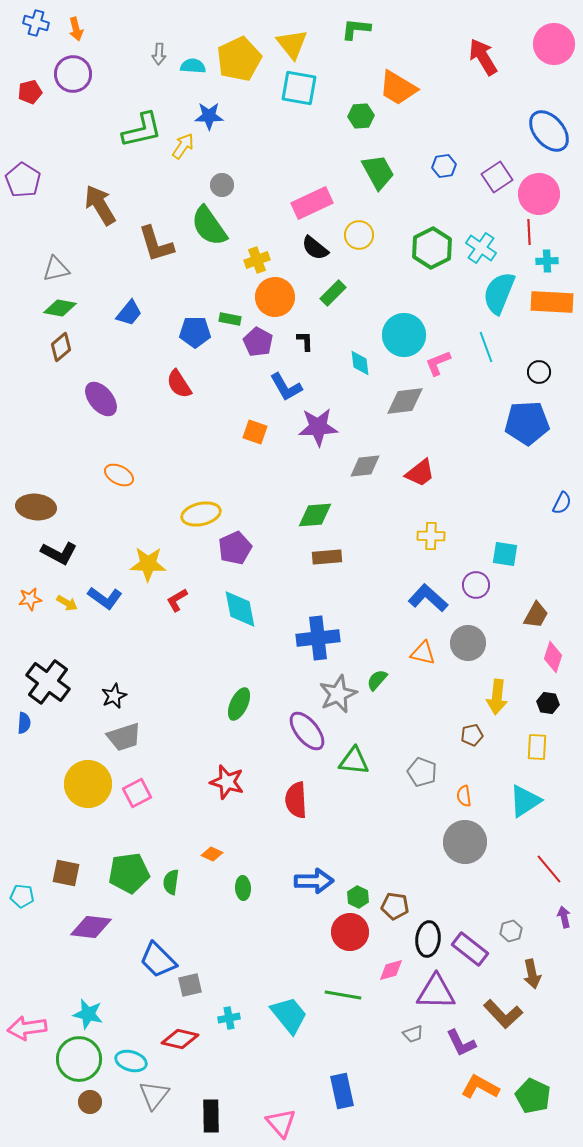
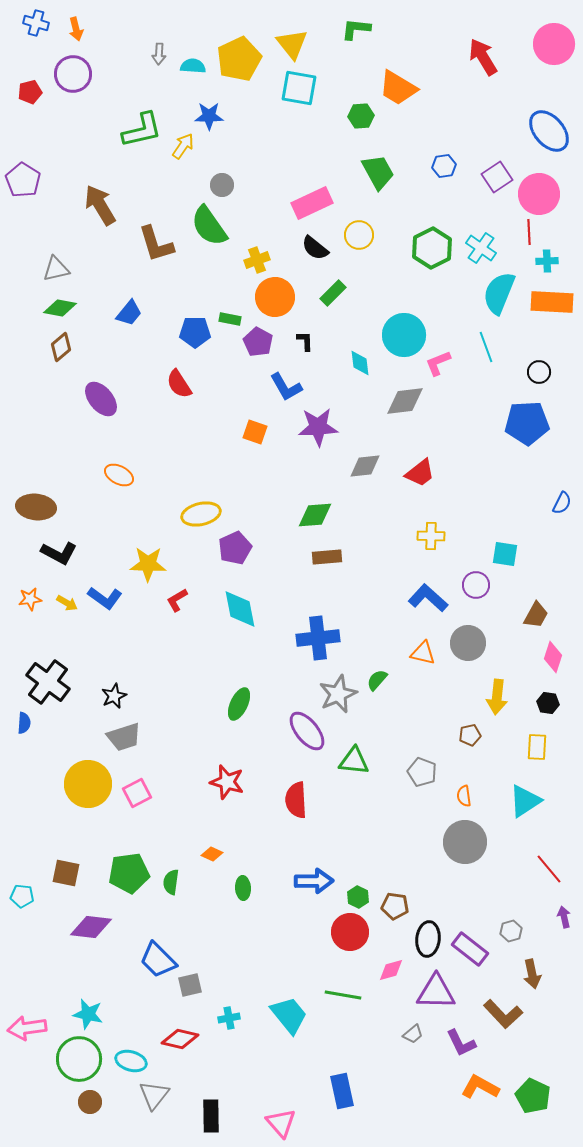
brown pentagon at (472, 735): moved 2 px left
gray trapezoid at (413, 1034): rotated 20 degrees counterclockwise
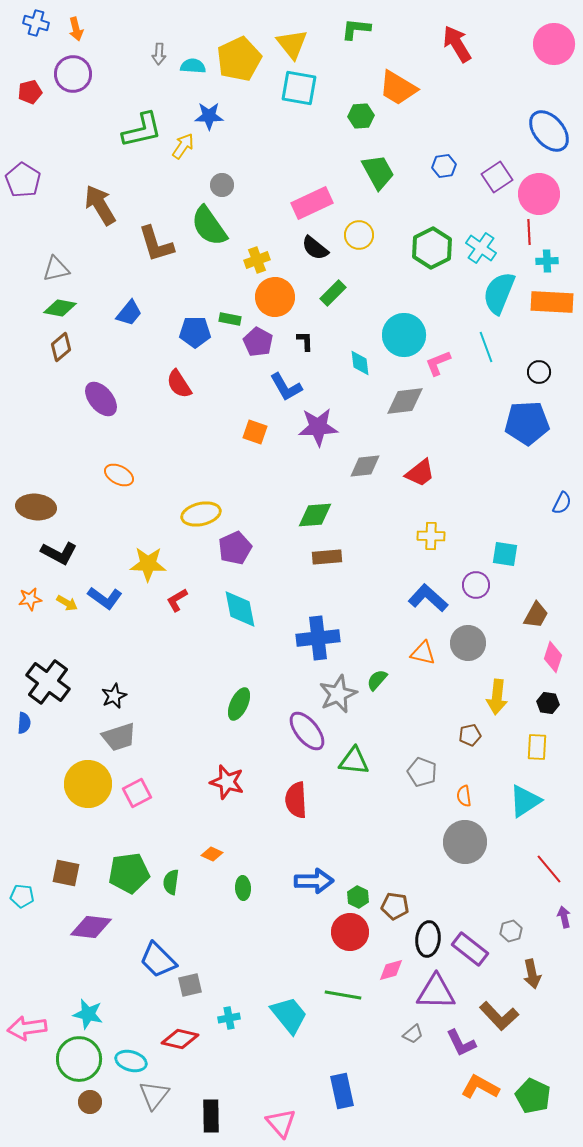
red arrow at (483, 57): moved 26 px left, 13 px up
gray trapezoid at (124, 737): moved 5 px left
brown L-shape at (503, 1014): moved 4 px left, 2 px down
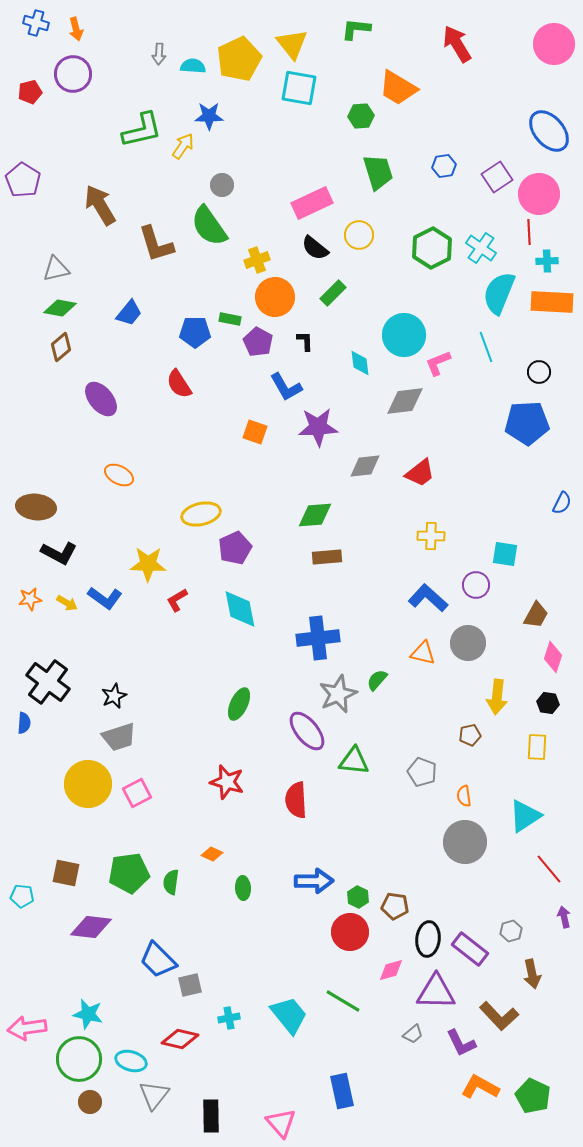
green trapezoid at (378, 172): rotated 12 degrees clockwise
cyan triangle at (525, 801): moved 15 px down
green line at (343, 995): moved 6 px down; rotated 21 degrees clockwise
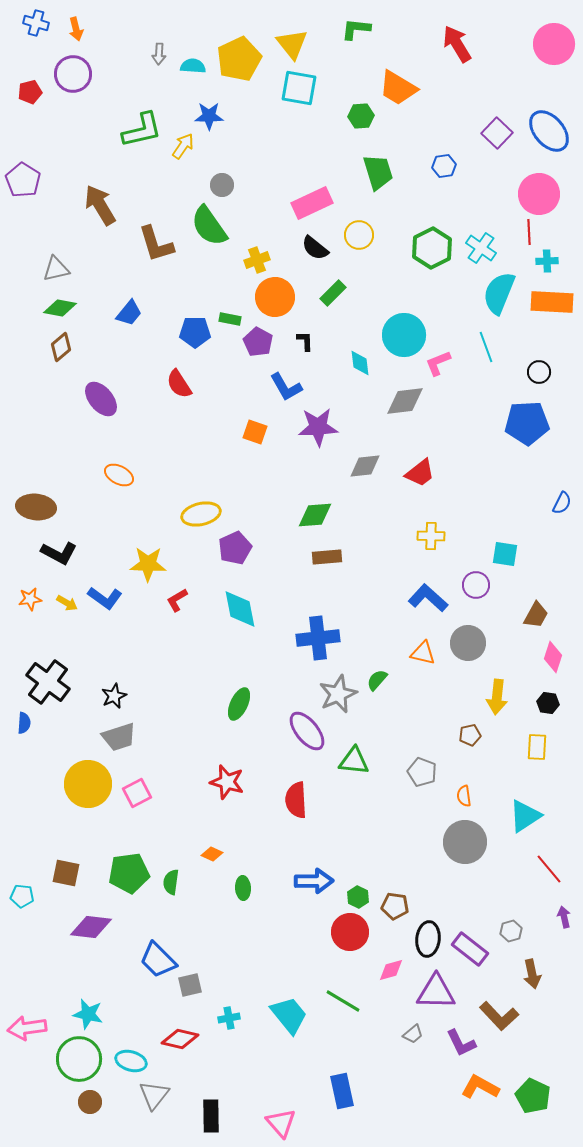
purple square at (497, 177): moved 44 px up; rotated 12 degrees counterclockwise
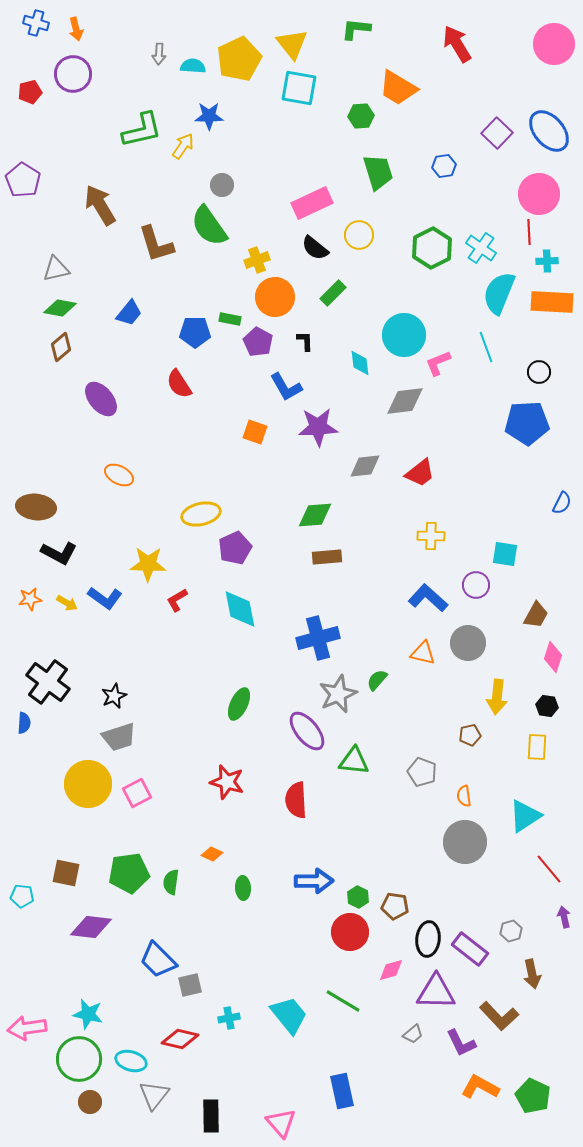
blue cross at (318, 638): rotated 9 degrees counterclockwise
black hexagon at (548, 703): moved 1 px left, 3 px down
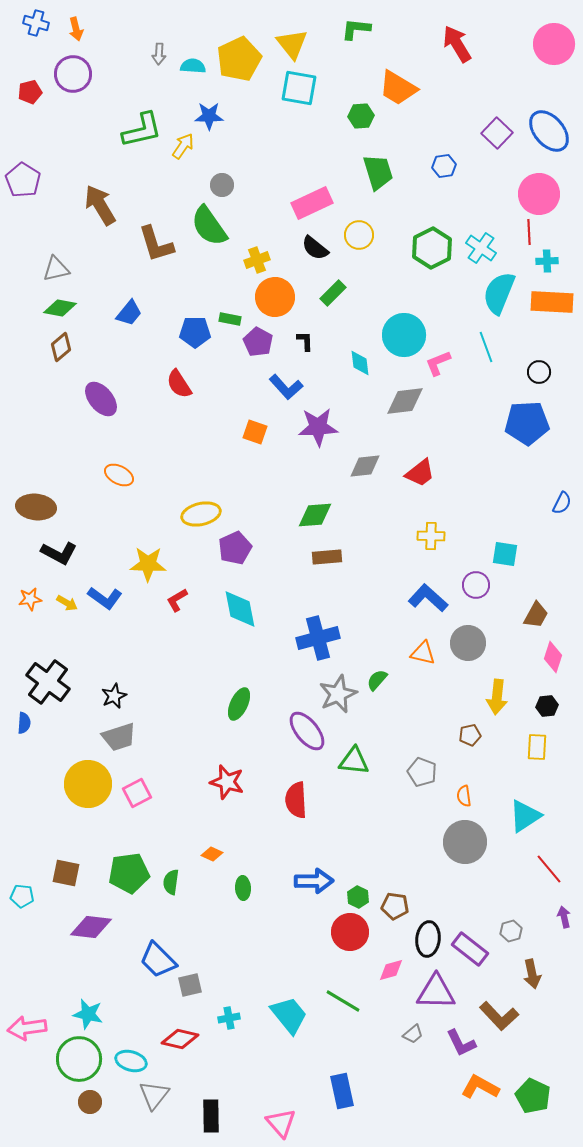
blue L-shape at (286, 387): rotated 12 degrees counterclockwise
black hexagon at (547, 706): rotated 15 degrees counterclockwise
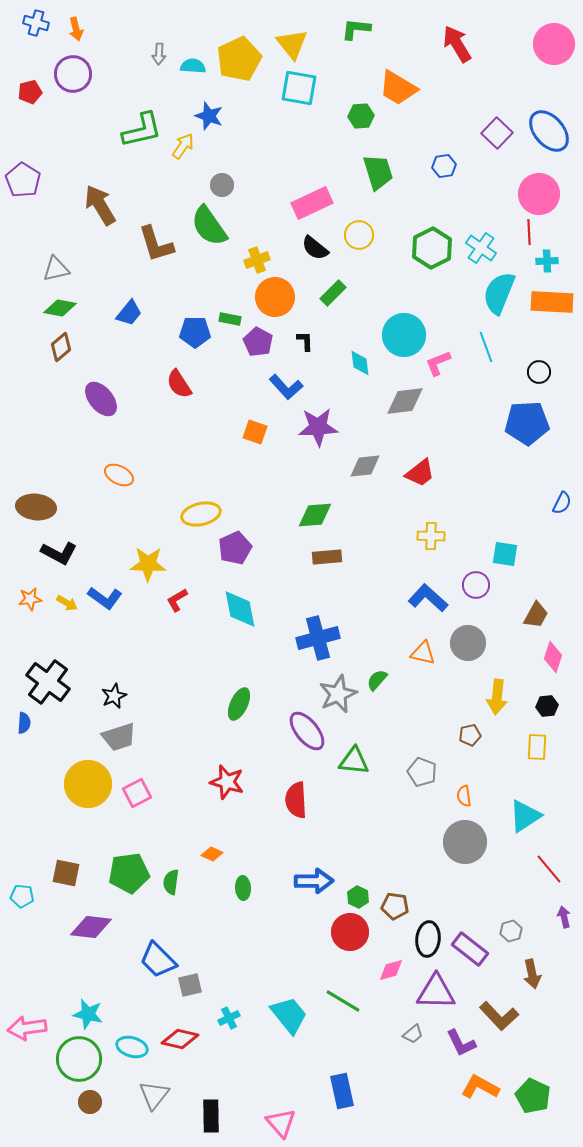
blue star at (209, 116): rotated 20 degrees clockwise
cyan cross at (229, 1018): rotated 15 degrees counterclockwise
cyan ellipse at (131, 1061): moved 1 px right, 14 px up
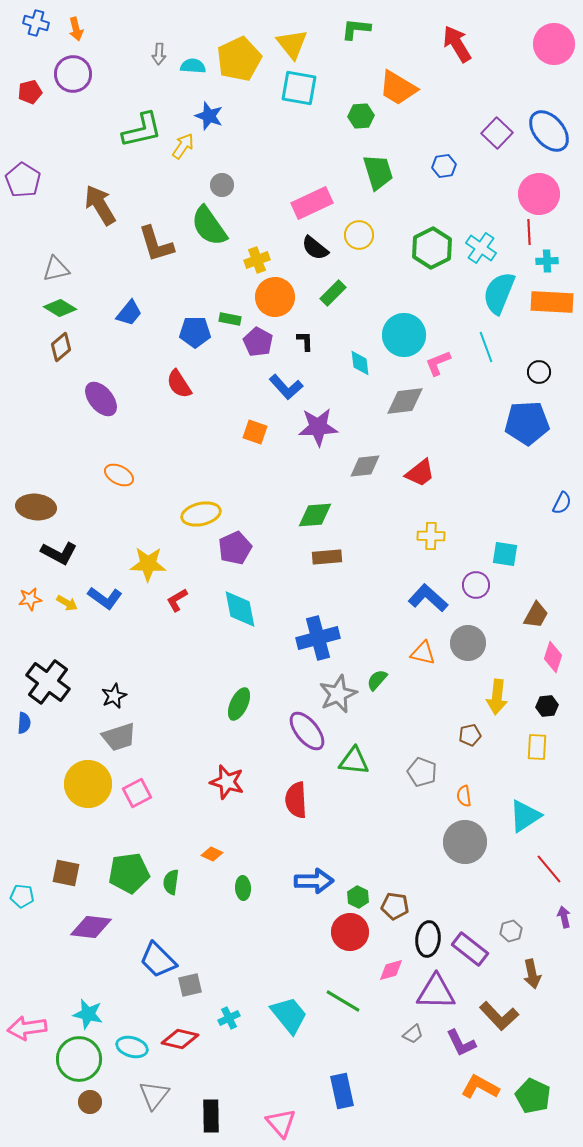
green diamond at (60, 308): rotated 20 degrees clockwise
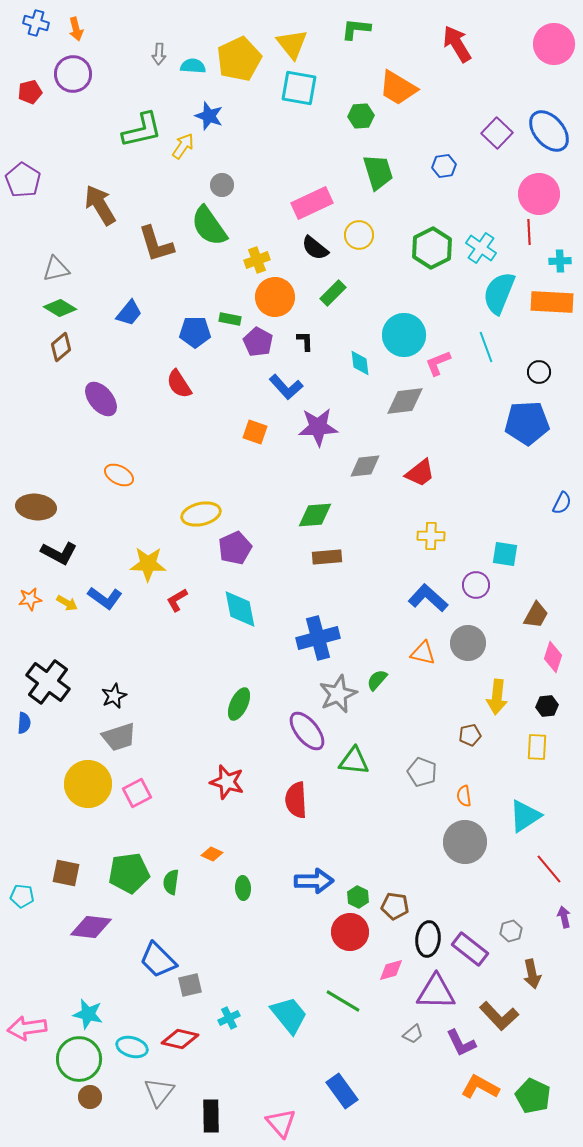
cyan cross at (547, 261): moved 13 px right
blue rectangle at (342, 1091): rotated 24 degrees counterclockwise
gray triangle at (154, 1095): moved 5 px right, 3 px up
brown circle at (90, 1102): moved 5 px up
